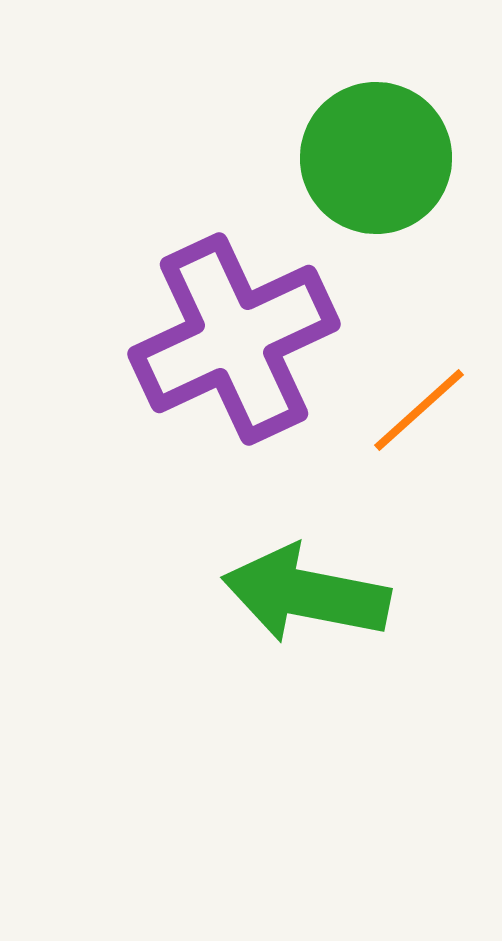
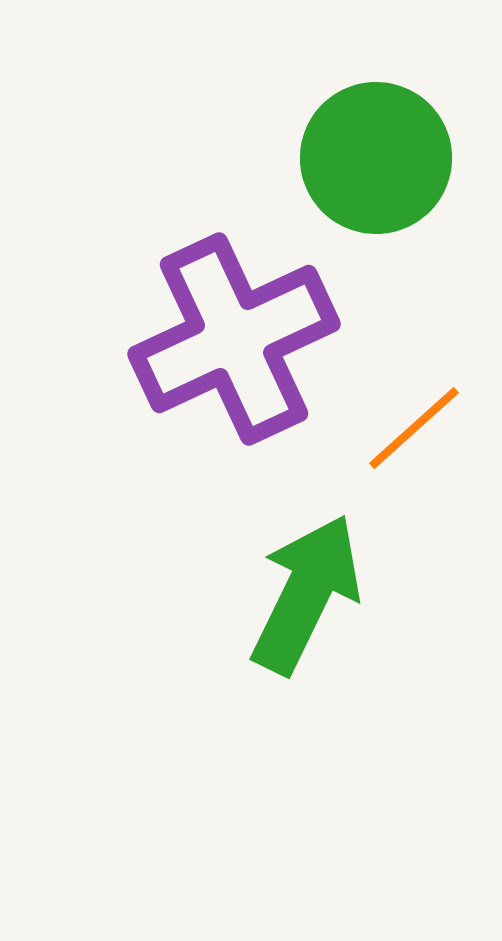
orange line: moved 5 px left, 18 px down
green arrow: rotated 105 degrees clockwise
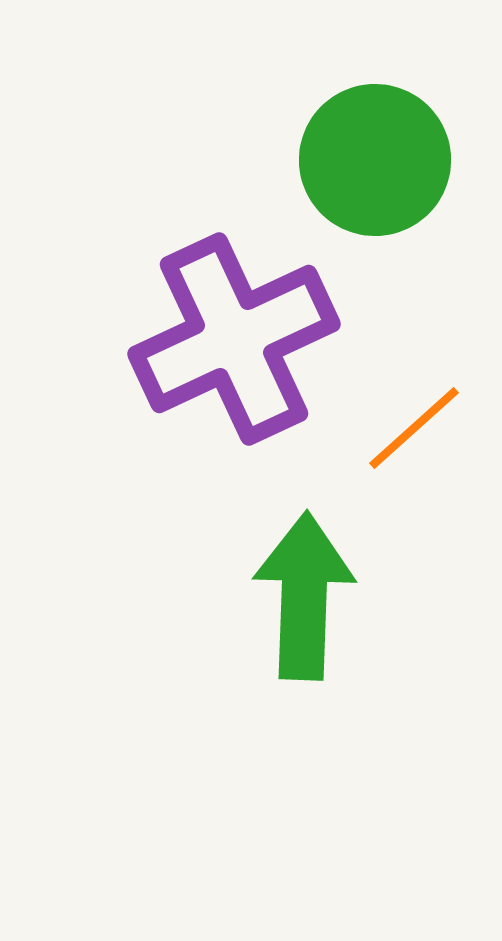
green circle: moved 1 px left, 2 px down
green arrow: moved 2 px left, 2 px down; rotated 24 degrees counterclockwise
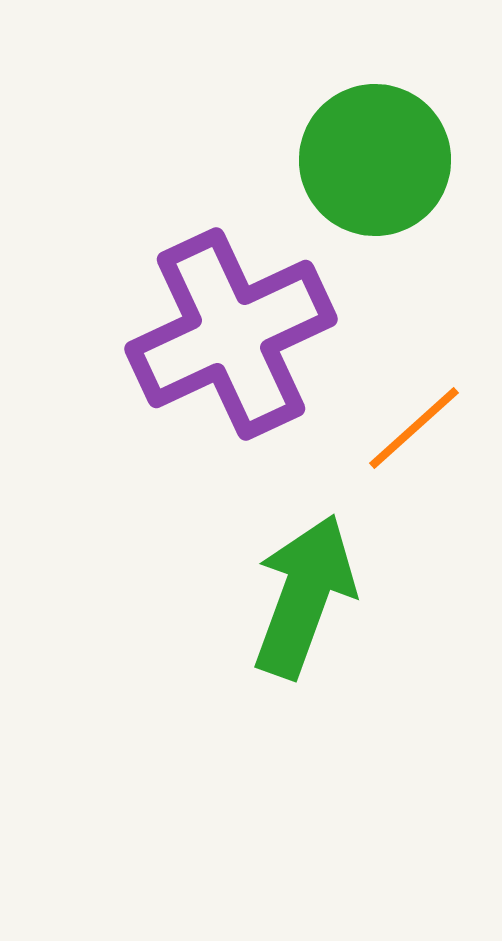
purple cross: moved 3 px left, 5 px up
green arrow: rotated 18 degrees clockwise
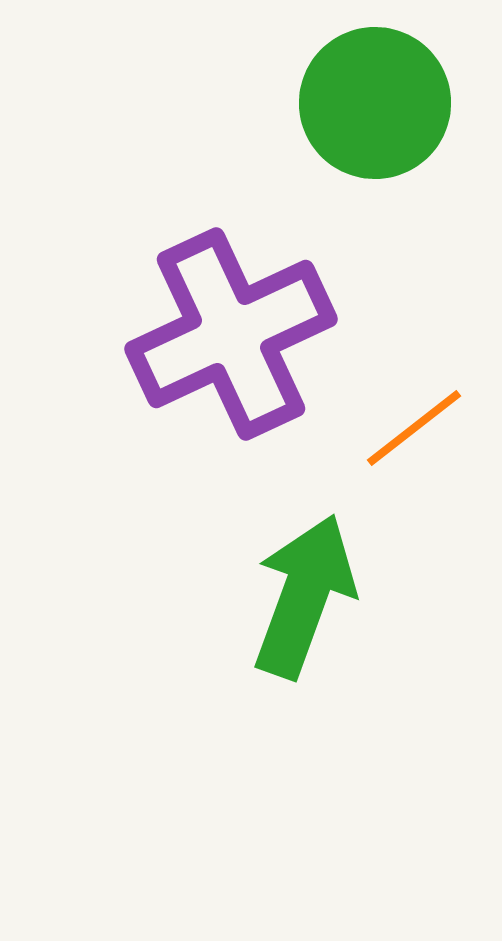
green circle: moved 57 px up
orange line: rotated 4 degrees clockwise
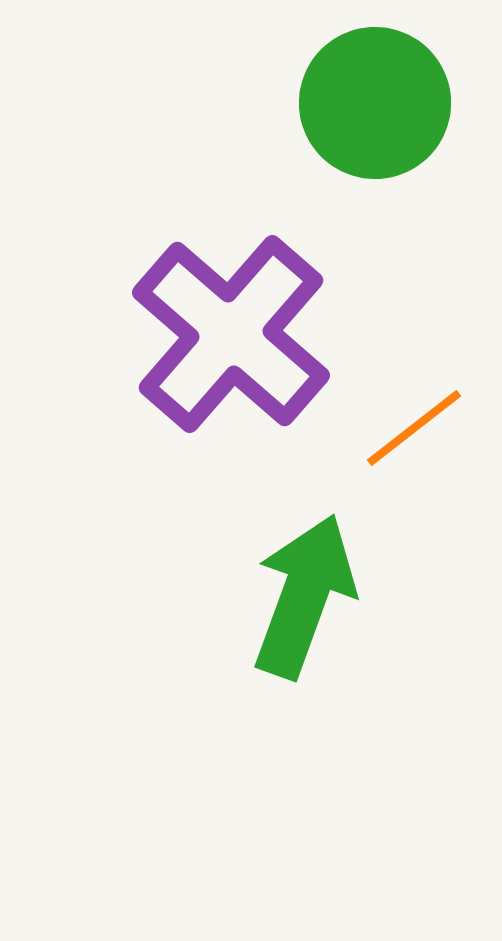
purple cross: rotated 24 degrees counterclockwise
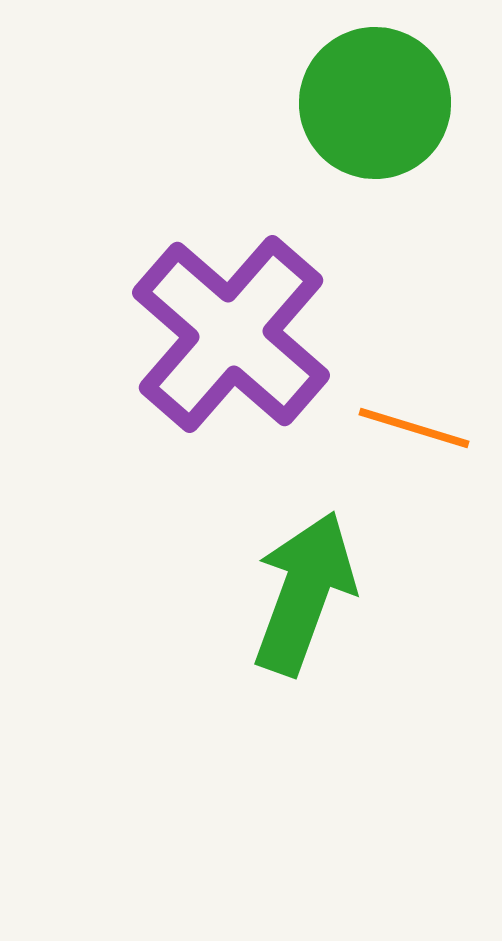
orange line: rotated 55 degrees clockwise
green arrow: moved 3 px up
